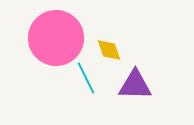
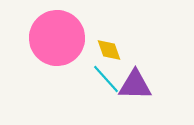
pink circle: moved 1 px right
cyan line: moved 20 px right, 1 px down; rotated 16 degrees counterclockwise
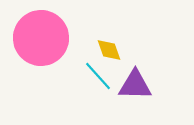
pink circle: moved 16 px left
cyan line: moved 8 px left, 3 px up
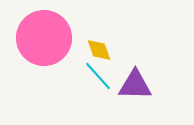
pink circle: moved 3 px right
yellow diamond: moved 10 px left
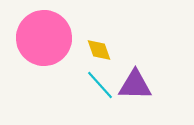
cyan line: moved 2 px right, 9 px down
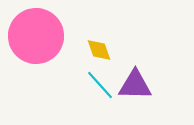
pink circle: moved 8 px left, 2 px up
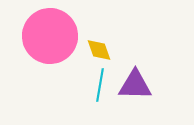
pink circle: moved 14 px right
cyan line: rotated 52 degrees clockwise
